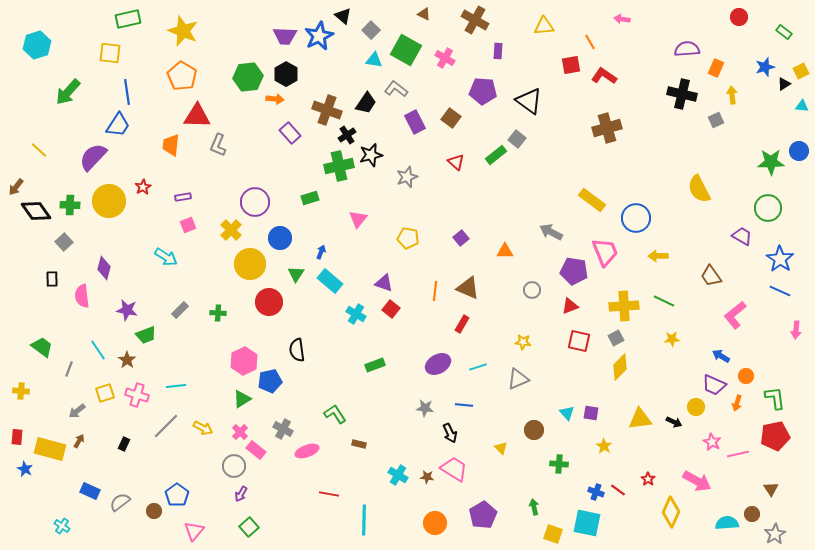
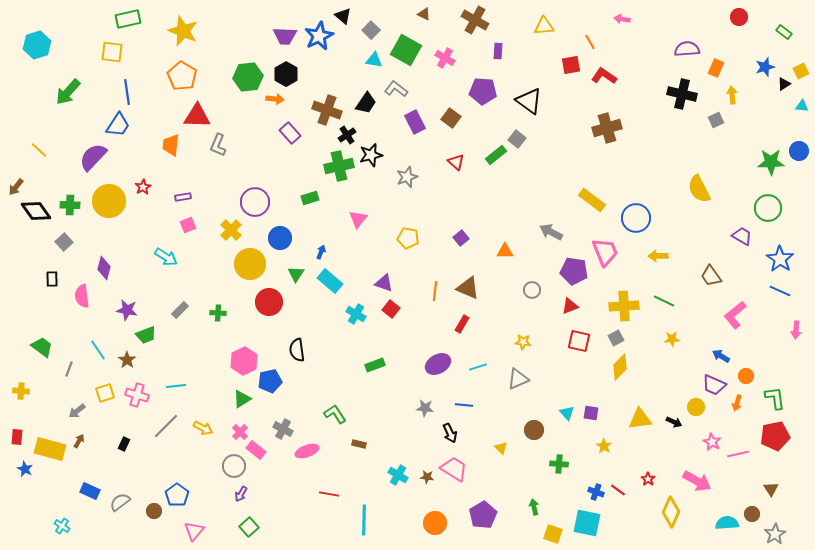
yellow square at (110, 53): moved 2 px right, 1 px up
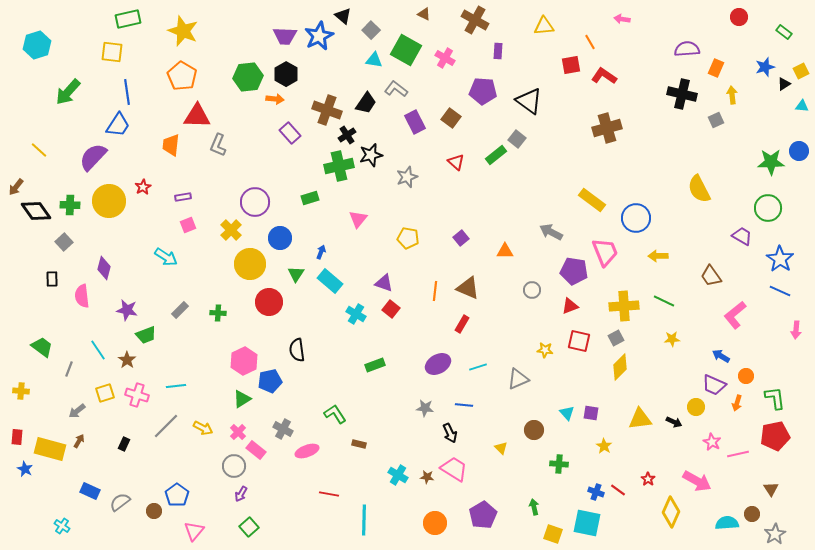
yellow star at (523, 342): moved 22 px right, 8 px down
pink cross at (240, 432): moved 2 px left
